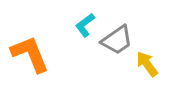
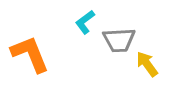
cyan L-shape: moved 3 px up
gray trapezoid: moved 2 px right; rotated 32 degrees clockwise
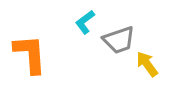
gray trapezoid: rotated 16 degrees counterclockwise
orange L-shape: rotated 18 degrees clockwise
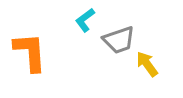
cyan L-shape: moved 2 px up
orange L-shape: moved 2 px up
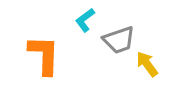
orange L-shape: moved 14 px right, 3 px down; rotated 6 degrees clockwise
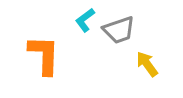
gray trapezoid: moved 10 px up
